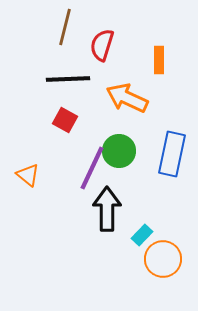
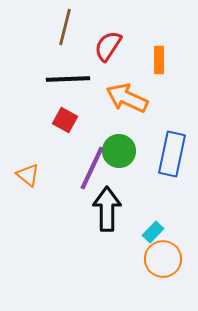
red semicircle: moved 6 px right, 1 px down; rotated 16 degrees clockwise
cyan rectangle: moved 11 px right, 3 px up
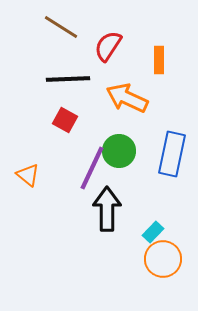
brown line: moved 4 px left; rotated 72 degrees counterclockwise
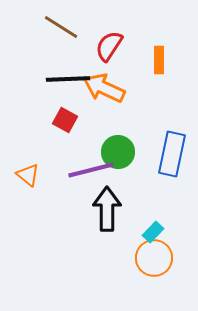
red semicircle: moved 1 px right
orange arrow: moved 23 px left, 10 px up
green circle: moved 1 px left, 1 px down
purple line: moved 1 px left, 2 px down; rotated 51 degrees clockwise
orange circle: moved 9 px left, 1 px up
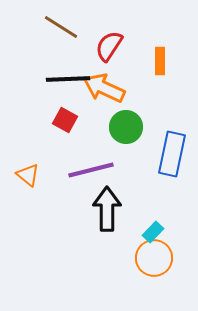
orange rectangle: moved 1 px right, 1 px down
green circle: moved 8 px right, 25 px up
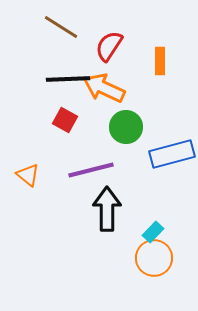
blue rectangle: rotated 63 degrees clockwise
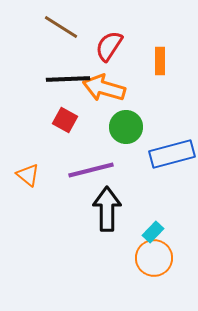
orange arrow: rotated 9 degrees counterclockwise
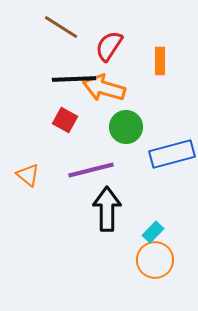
black line: moved 6 px right
orange circle: moved 1 px right, 2 px down
